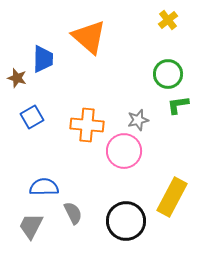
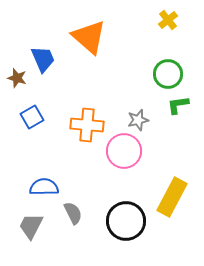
blue trapezoid: rotated 24 degrees counterclockwise
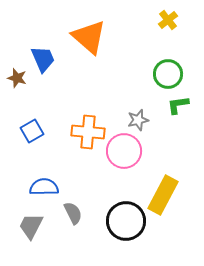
blue square: moved 14 px down
orange cross: moved 1 px right, 7 px down
yellow rectangle: moved 9 px left, 2 px up
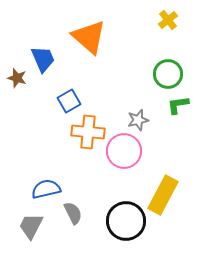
blue square: moved 37 px right, 30 px up
blue semicircle: moved 2 px right, 2 px down; rotated 12 degrees counterclockwise
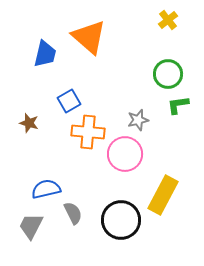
blue trapezoid: moved 2 px right, 5 px up; rotated 36 degrees clockwise
brown star: moved 12 px right, 45 px down
pink circle: moved 1 px right, 3 px down
black circle: moved 5 px left, 1 px up
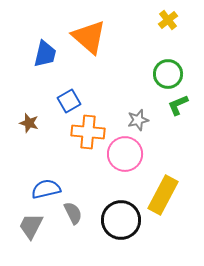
green L-shape: rotated 15 degrees counterclockwise
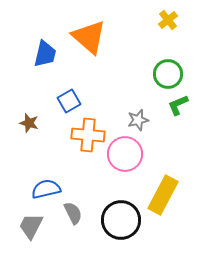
orange cross: moved 3 px down
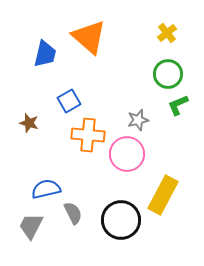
yellow cross: moved 1 px left, 13 px down
pink circle: moved 2 px right
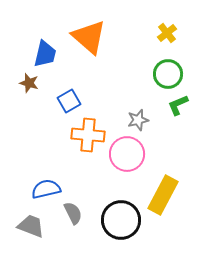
brown star: moved 40 px up
gray trapezoid: rotated 84 degrees clockwise
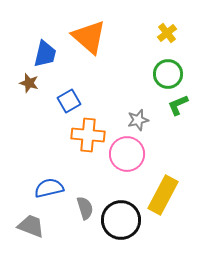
blue semicircle: moved 3 px right, 1 px up
gray semicircle: moved 12 px right, 5 px up; rotated 10 degrees clockwise
